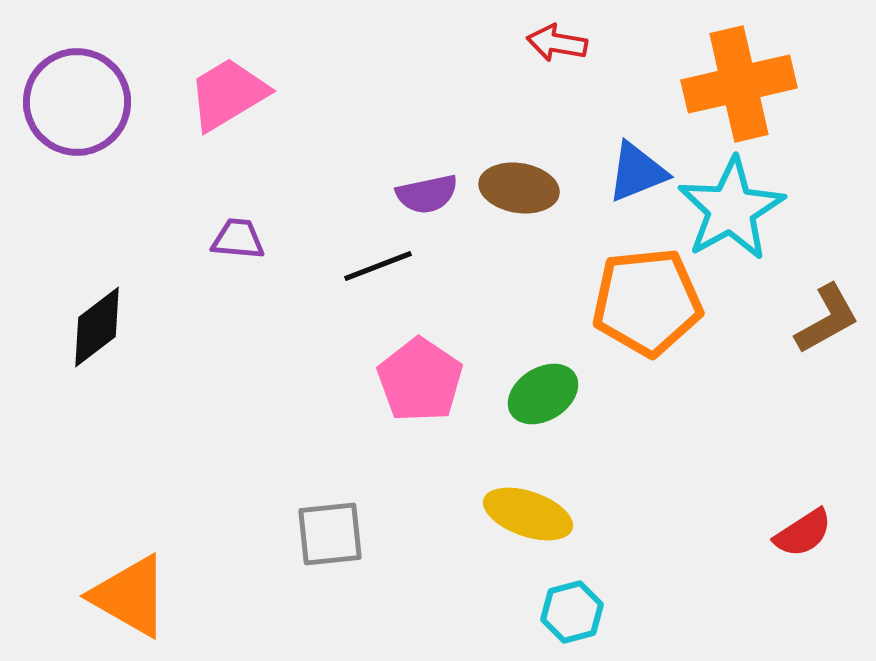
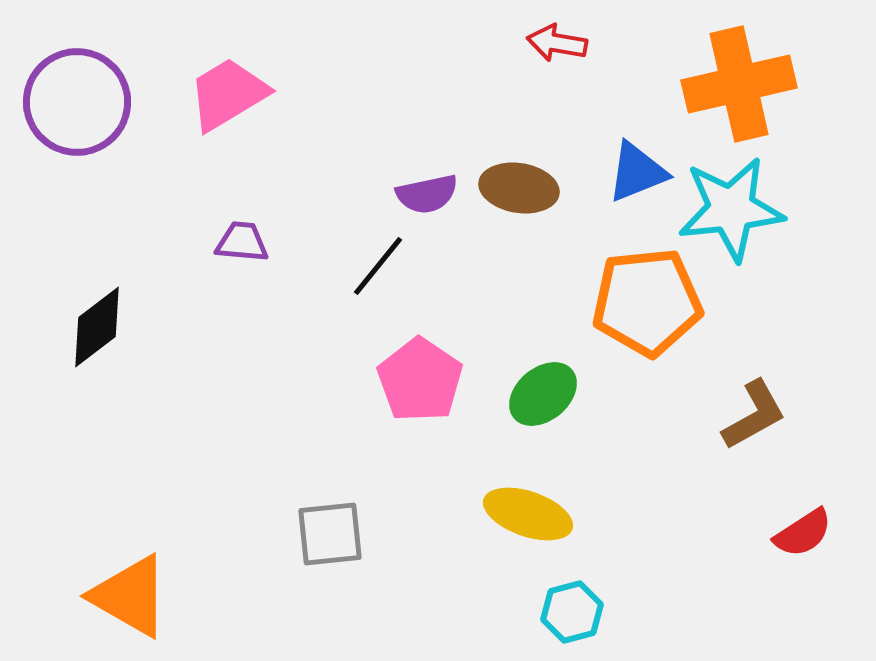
cyan star: rotated 23 degrees clockwise
purple trapezoid: moved 4 px right, 3 px down
black line: rotated 30 degrees counterclockwise
brown L-shape: moved 73 px left, 96 px down
green ellipse: rotated 8 degrees counterclockwise
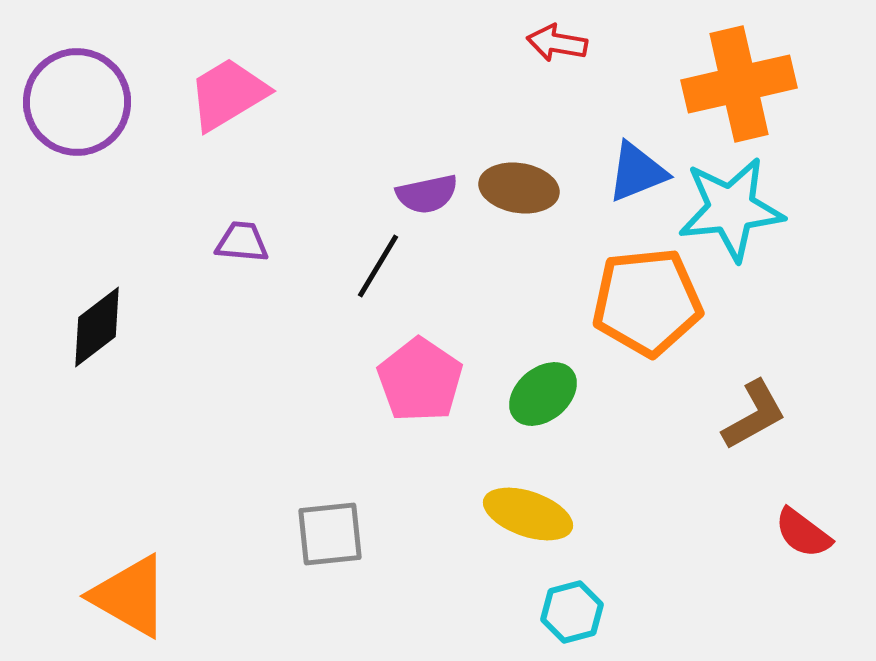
black line: rotated 8 degrees counterclockwise
red semicircle: rotated 70 degrees clockwise
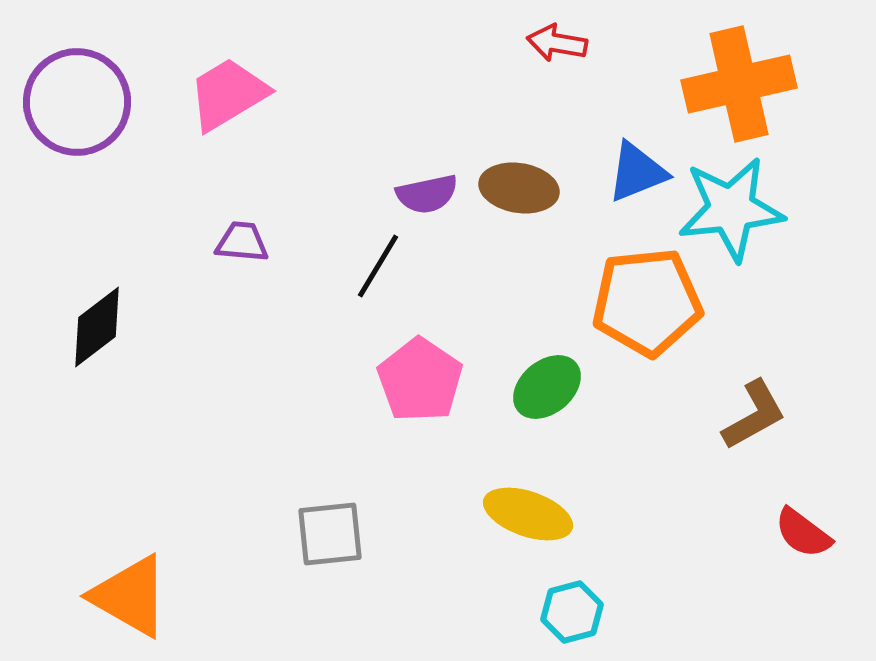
green ellipse: moved 4 px right, 7 px up
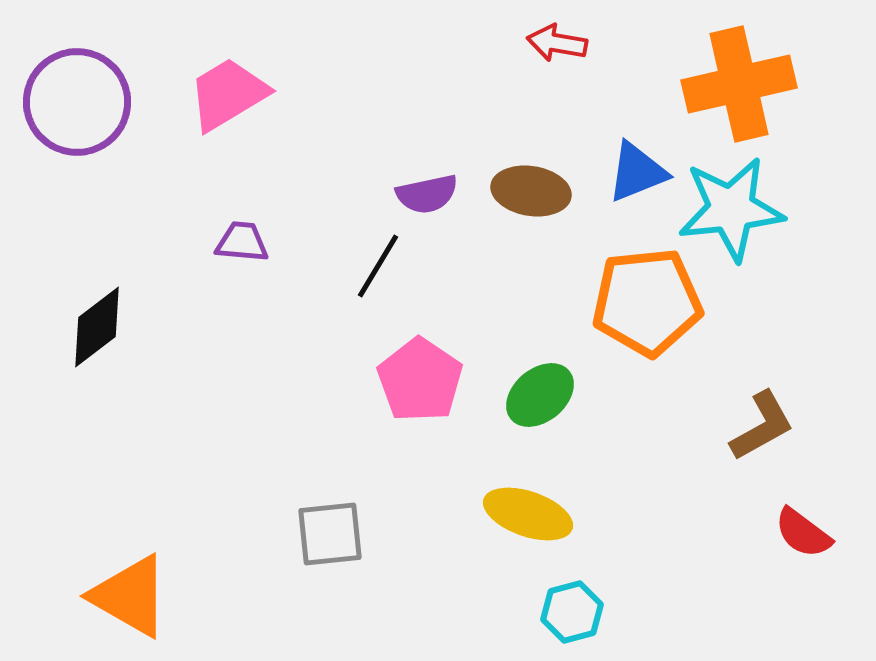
brown ellipse: moved 12 px right, 3 px down
green ellipse: moved 7 px left, 8 px down
brown L-shape: moved 8 px right, 11 px down
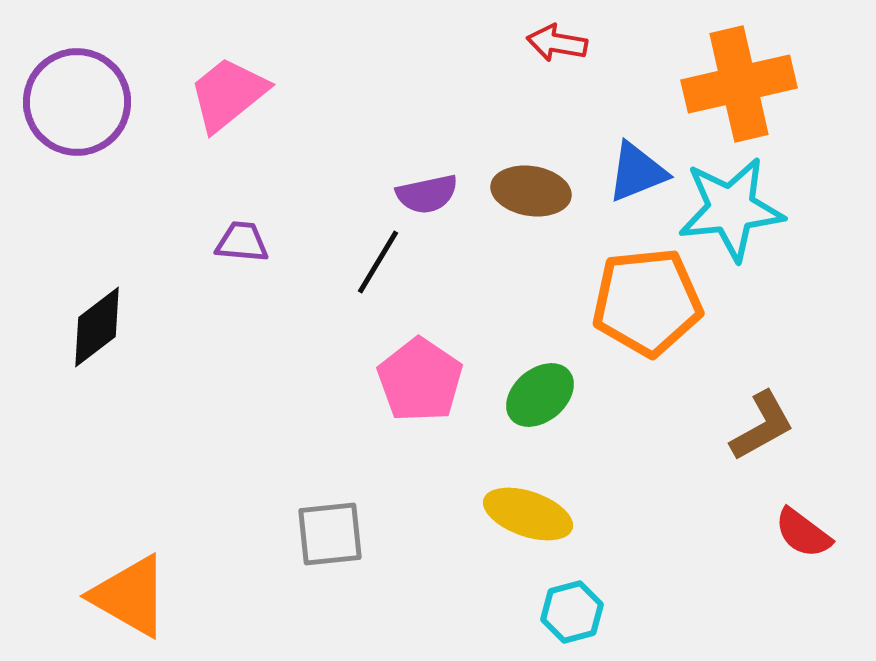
pink trapezoid: rotated 8 degrees counterclockwise
black line: moved 4 px up
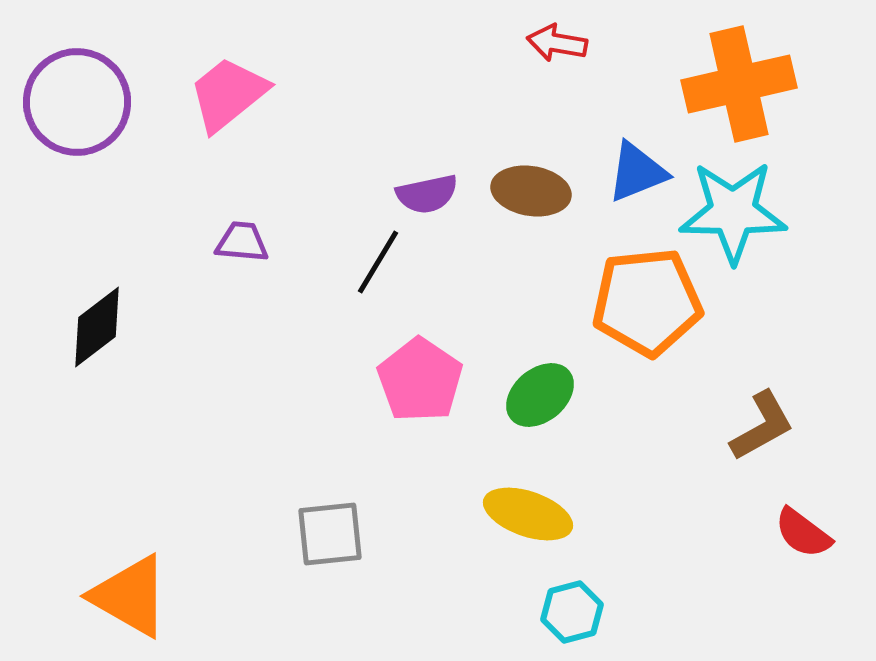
cyan star: moved 2 px right, 3 px down; rotated 7 degrees clockwise
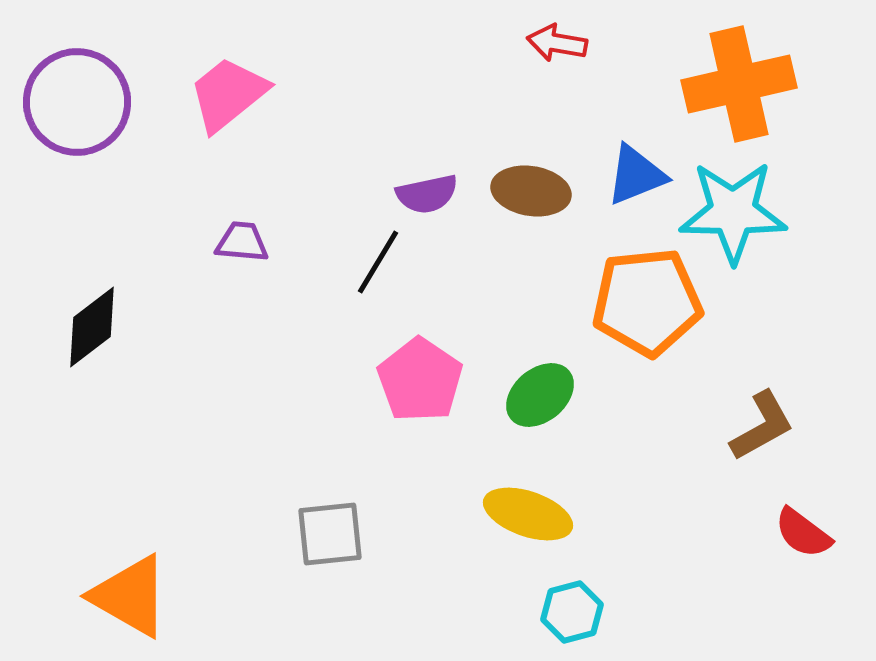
blue triangle: moved 1 px left, 3 px down
black diamond: moved 5 px left
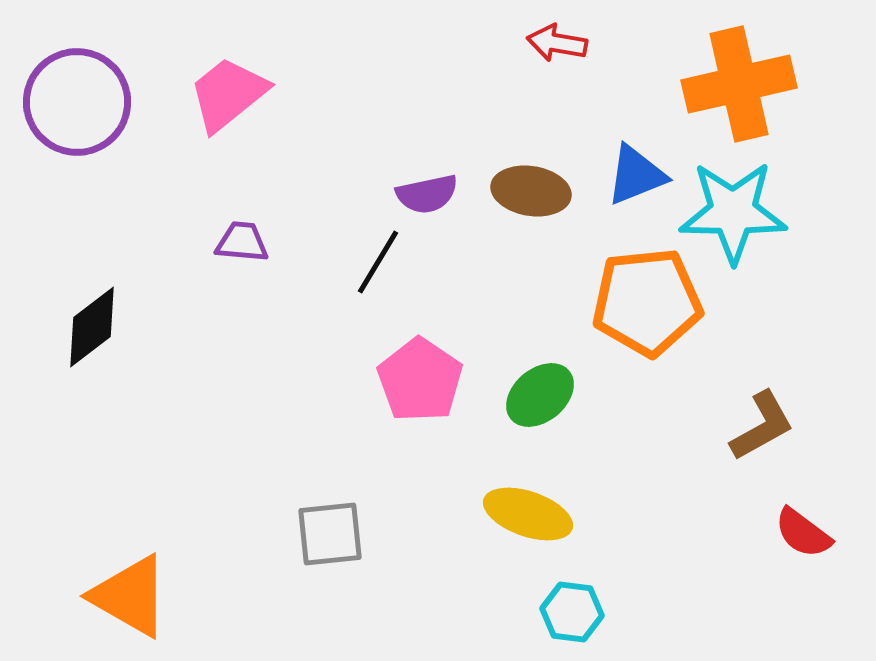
cyan hexagon: rotated 22 degrees clockwise
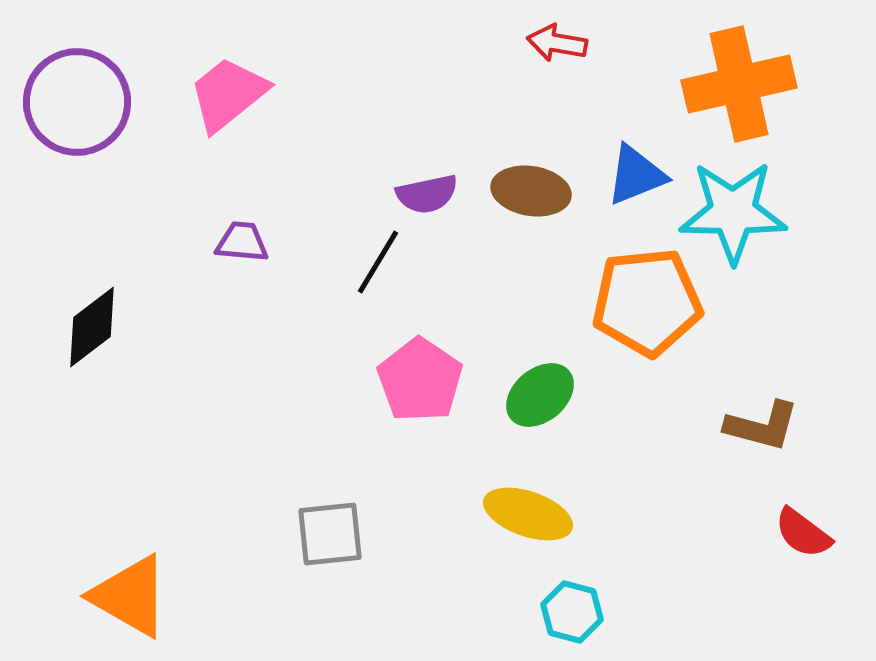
brown L-shape: rotated 44 degrees clockwise
cyan hexagon: rotated 8 degrees clockwise
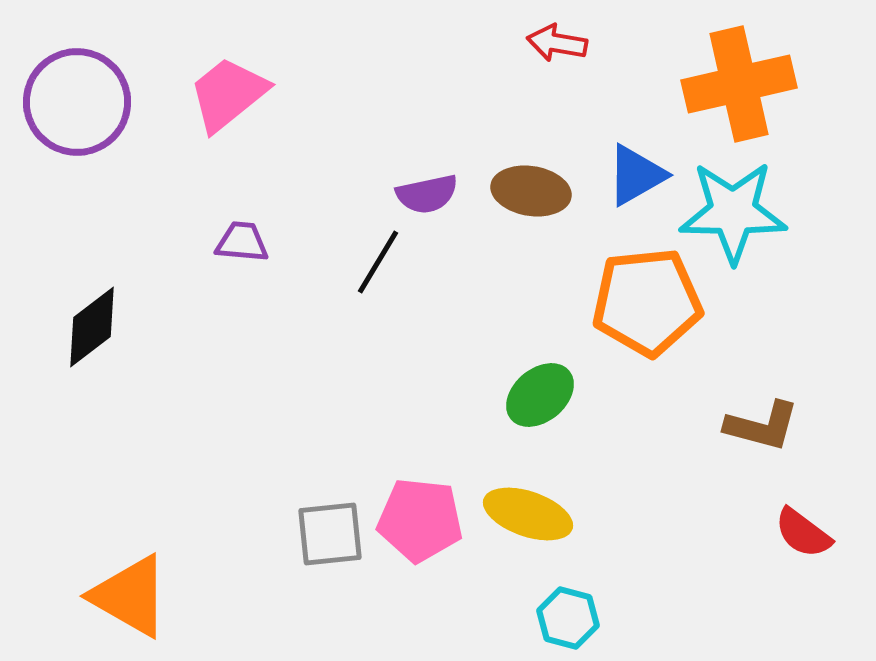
blue triangle: rotated 8 degrees counterclockwise
pink pentagon: moved 140 px down; rotated 28 degrees counterclockwise
cyan hexagon: moved 4 px left, 6 px down
